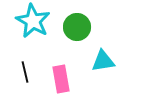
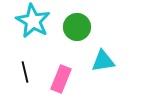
pink rectangle: rotated 32 degrees clockwise
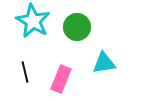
cyan triangle: moved 1 px right, 2 px down
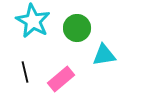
green circle: moved 1 px down
cyan triangle: moved 8 px up
pink rectangle: rotated 28 degrees clockwise
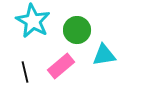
green circle: moved 2 px down
pink rectangle: moved 13 px up
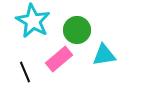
pink rectangle: moved 2 px left, 7 px up
black line: rotated 10 degrees counterclockwise
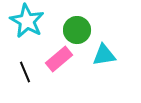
cyan star: moved 6 px left
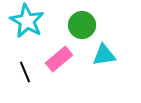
green circle: moved 5 px right, 5 px up
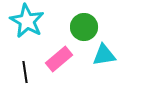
green circle: moved 2 px right, 2 px down
black line: rotated 15 degrees clockwise
